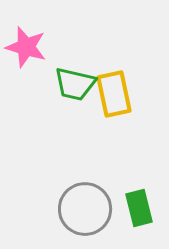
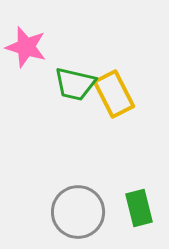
yellow rectangle: rotated 15 degrees counterclockwise
gray circle: moved 7 px left, 3 px down
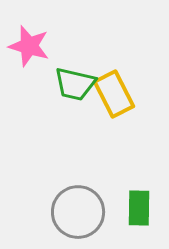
pink star: moved 3 px right, 1 px up
green rectangle: rotated 15 degrees clockwise
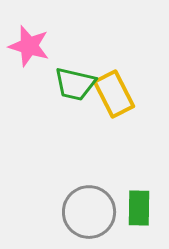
gray circle: moved 11 px right
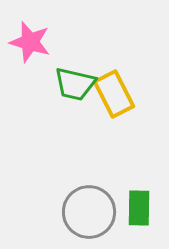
pink star: moved 1 px right, 4 px up
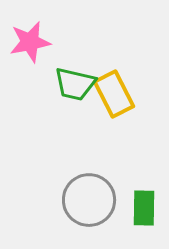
pink star: rotated 27 degrees counterclockwise
green rectangle: moved 5 px right
gray circle: moved 12 px up
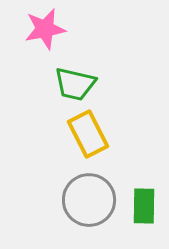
pink star: moved 15 px right, 13 px up
yellow rectangle: moved 26 px left, 40 px down
green rectangle: moved 2 px up
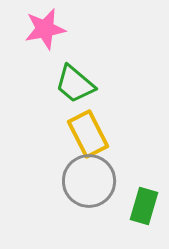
green trapezoid: rotated 27 degrees clockwise
gray circle: moved 19 px up
green rectangle: rotated 15 degrees clockwise
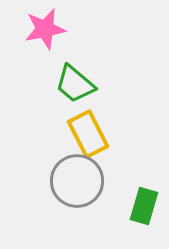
gray circle: moved 12 px left
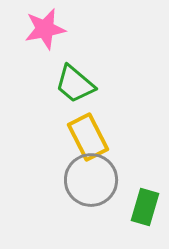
yellow rectangle: moved 3 px down
gray circle: moved 14 px right, 1 px up
green rectangle: moved 1 px right, 1 px down
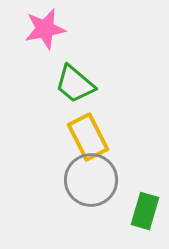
green rectangle: moved 4 px down
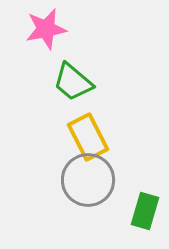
pink star: moved 1 px right
green trapezoid: moved 2 px left, 2 px up
gray circle: moved 3 px left
